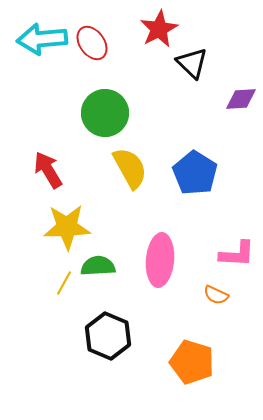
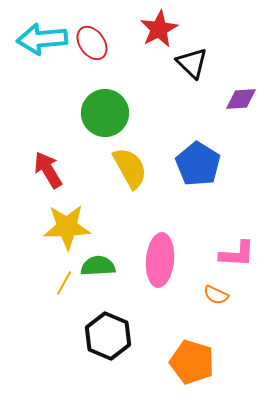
blue pentagon: moved 3 px right, 9 px up
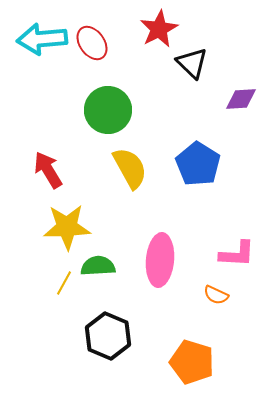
green circle: moved 3 px right, 3 px up
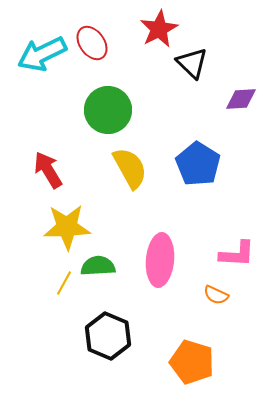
cyan arrow: moved 15 px down; rotated 21 degrees counterclockwise
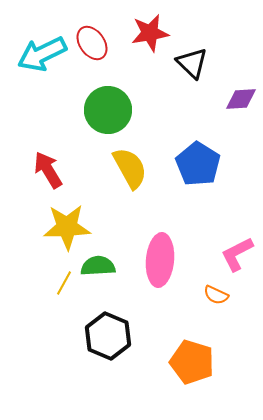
red star: moved 9 px left, 4 px down; rotated 18 degrees clockwise
pink L-shape: rotated 150 degrees clockwise
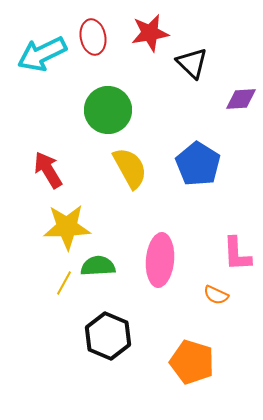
red ellipse: moved 1 px right, 6 px up; rotated 24 degrees clockwise
pink L-shape: rotated 66 degrees counterclockwise
